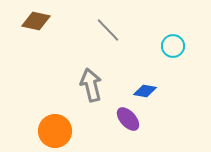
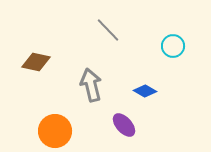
brown diamond: moved 41 px down
blue diamond: rotated 20 degrees clockwise
purple ellipse: moved 4 px left, 6 px down
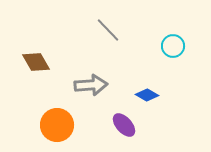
brown diamond: rotated 48 degrees clockwise
gray arrow: rotated 100 degrees clockwise
blue diamond: moved 2 px right, 4 px down
orange circle: moved 2 px right, 6 px up
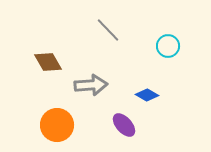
cyan circle: moved 5 px left
brown diamond: moved 12 px right
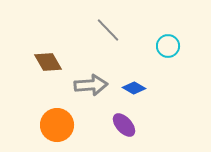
blue diamond: moved 13 px left, 7 px up
